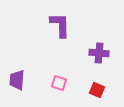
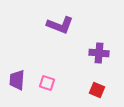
purple L-shape: rotated 112 degrees clockwise
pink square: moved 12 px left
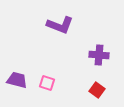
purple cross: moved 2 px down
purple trapezoid: rotated 100 degrees clockwise
red square: rotated 14 degrees clockwise
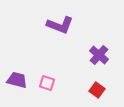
purple cross: rotated 36 degrees clockwise
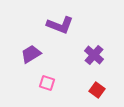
purple cross: moved 5 px left
purple trapezoid: moved 14 px right, 26 px up; rotated 45 degrees counterclockwise
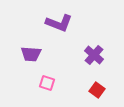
purple L-shape: moved 1 px left, 2 px up
purple trapezoid: rotated 145 degrees counterclockwise
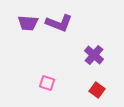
purple trapezoid: moved 3 px left, 31 px up
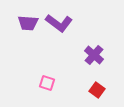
purple L-shape: rotated 16 degrees clockwise
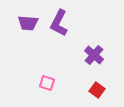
purple L-shape: rotated 80 degrees clockwise
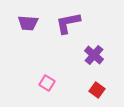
purple L-shape: moved 9 px right; rotated 52 degrees clockwise
pink square: rotated 14 degrees clockwise
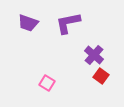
purple trapezoid: rotated 15 degrees clockwise
red square: moved 4 px right, 14 px up
